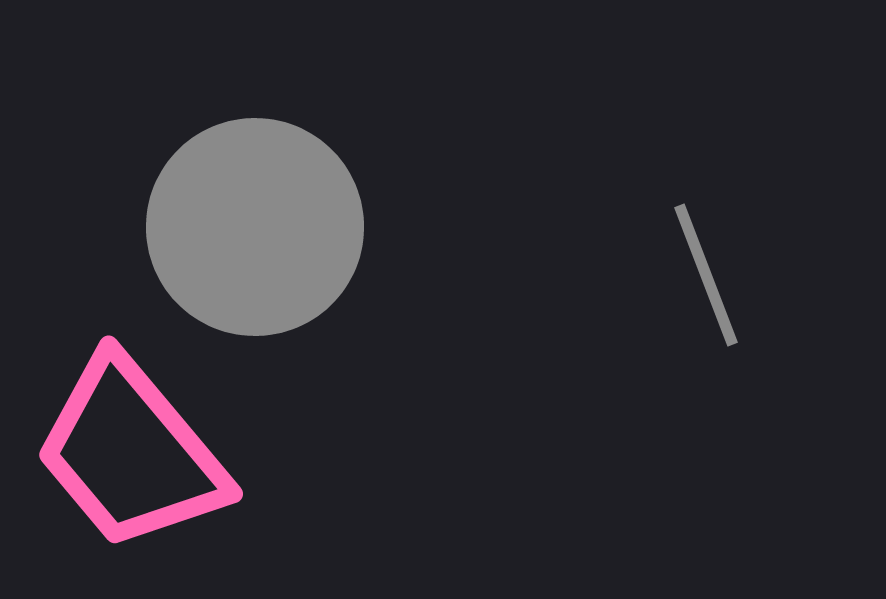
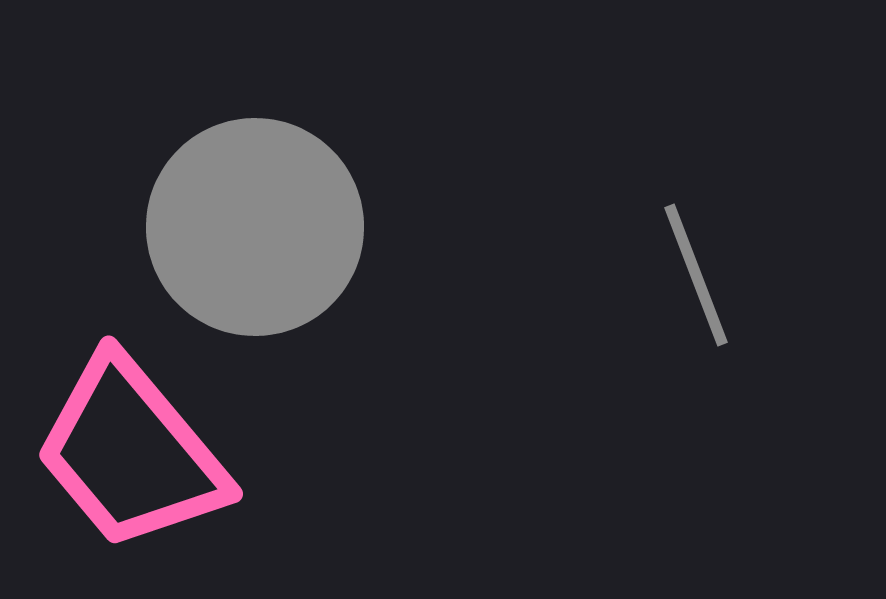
gray line: moved 10 px left
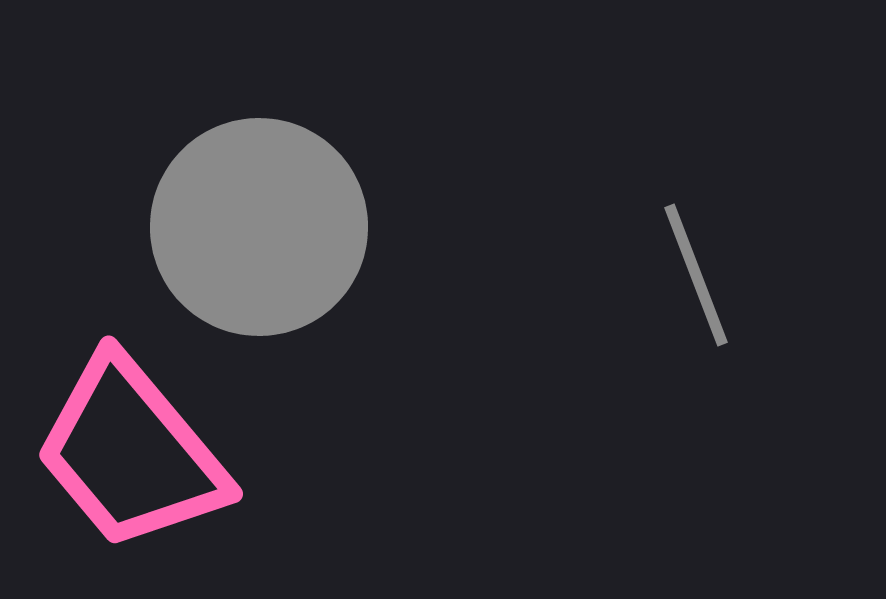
gray circle: moved 4 px right
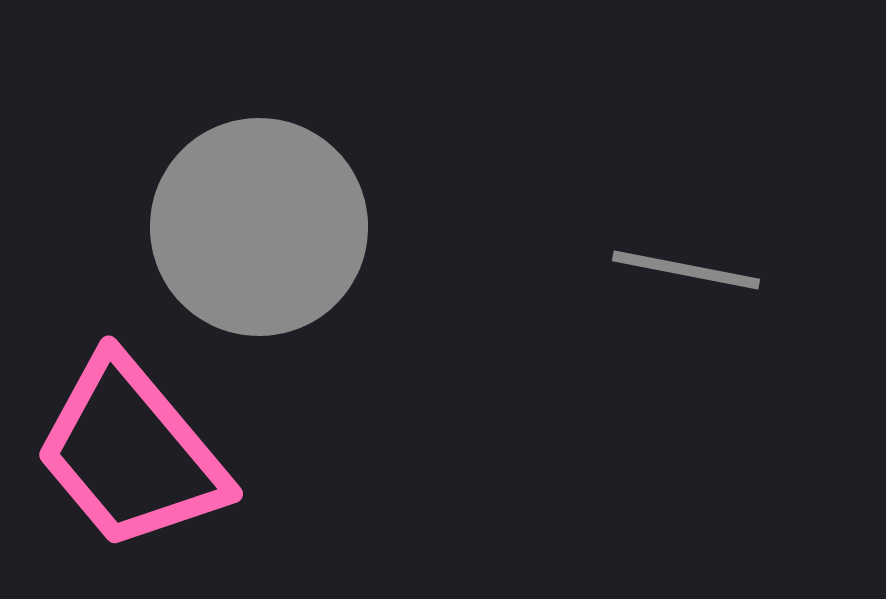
gray line: moved 10 px left, 5 px up; rotated 58 degrees counterclockwise
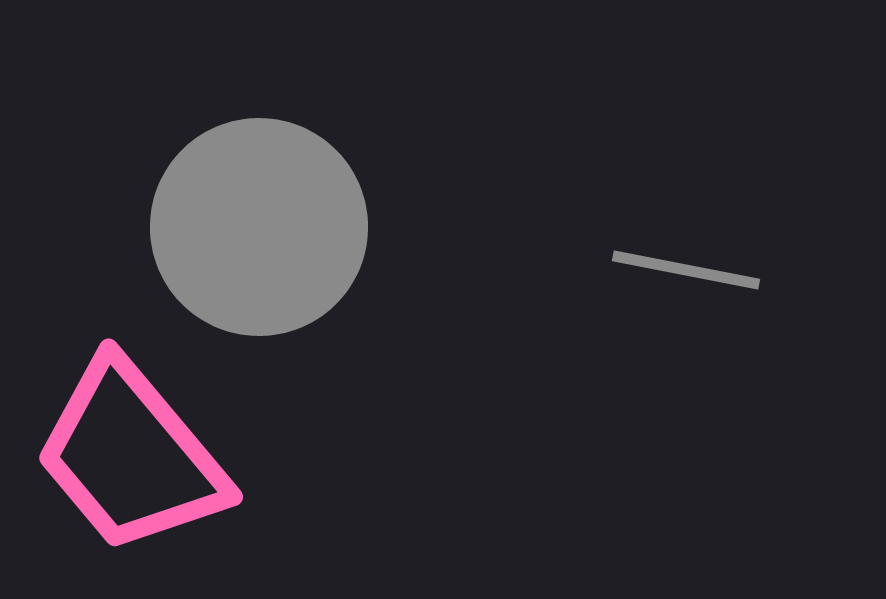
pink trapezoid: moved 3 px down
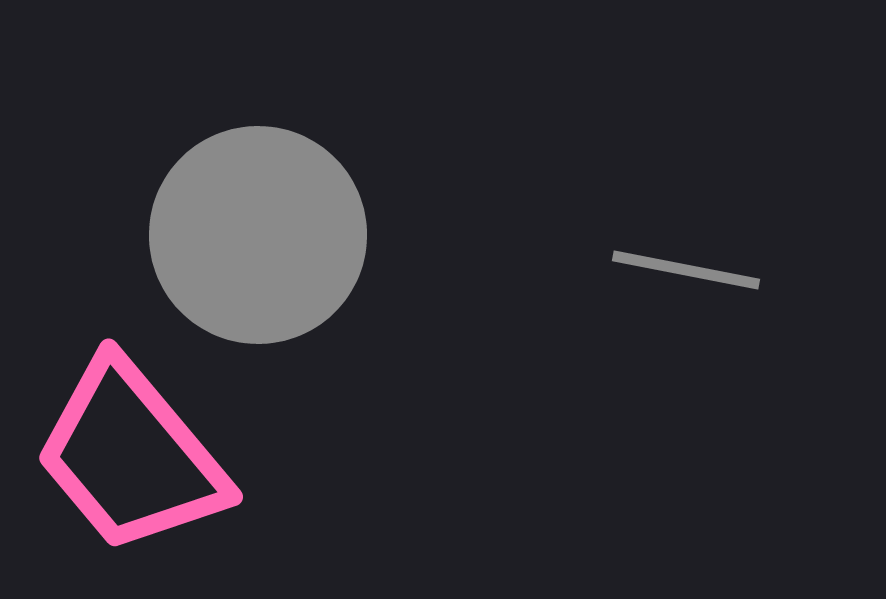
gray circle: moved 1 px left, 8 px down
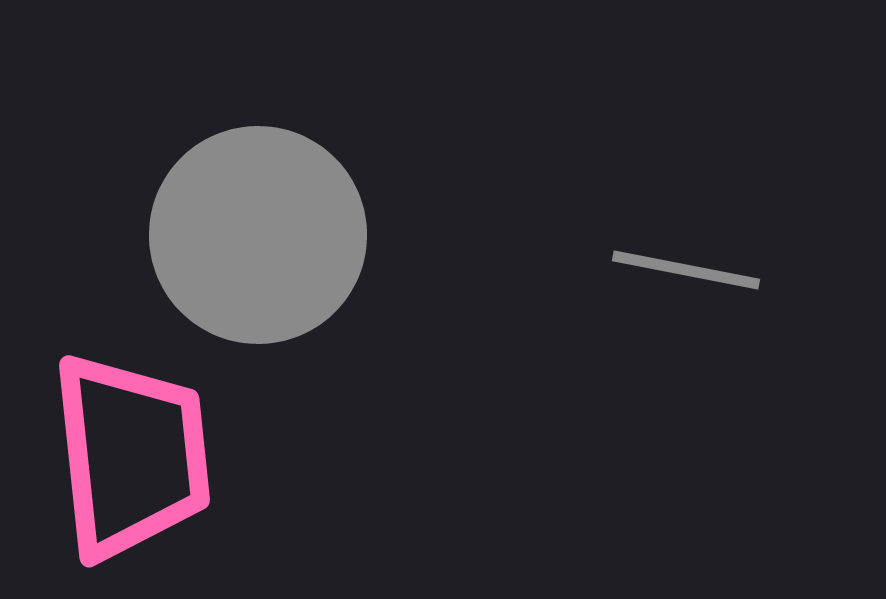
pink trapezoid: rotated 146 degrees counterclockwise
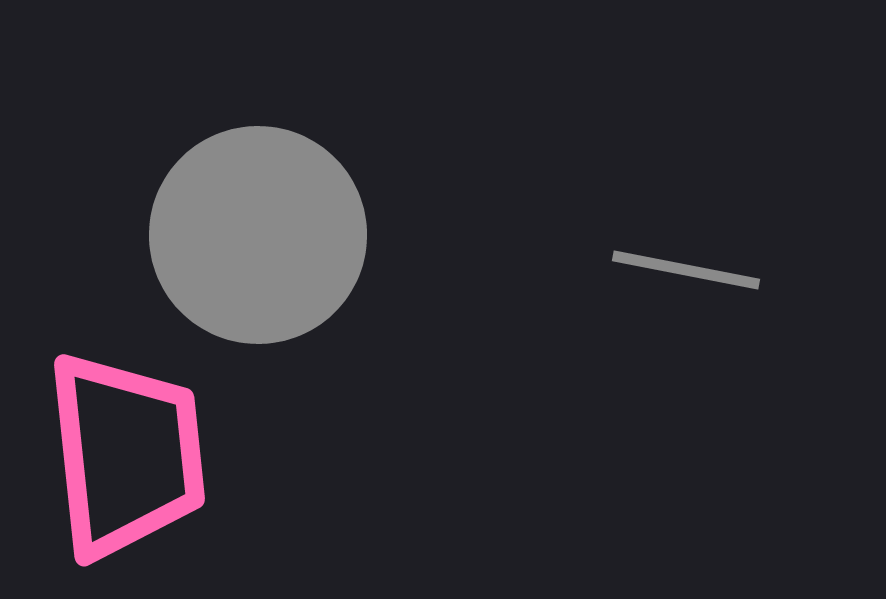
pink trapezoid: moved 5 px left, 1 px up
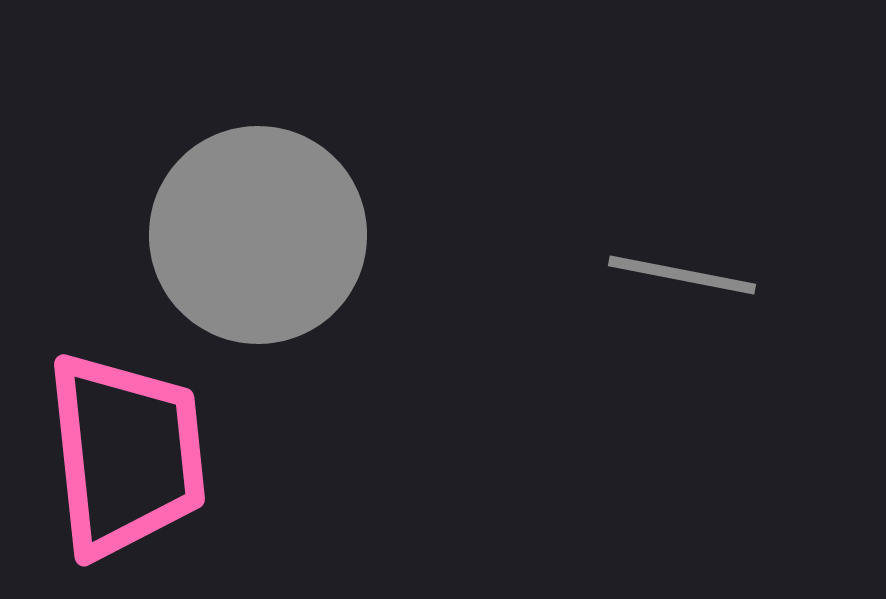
gray line: moved 4 px left, 5 px down
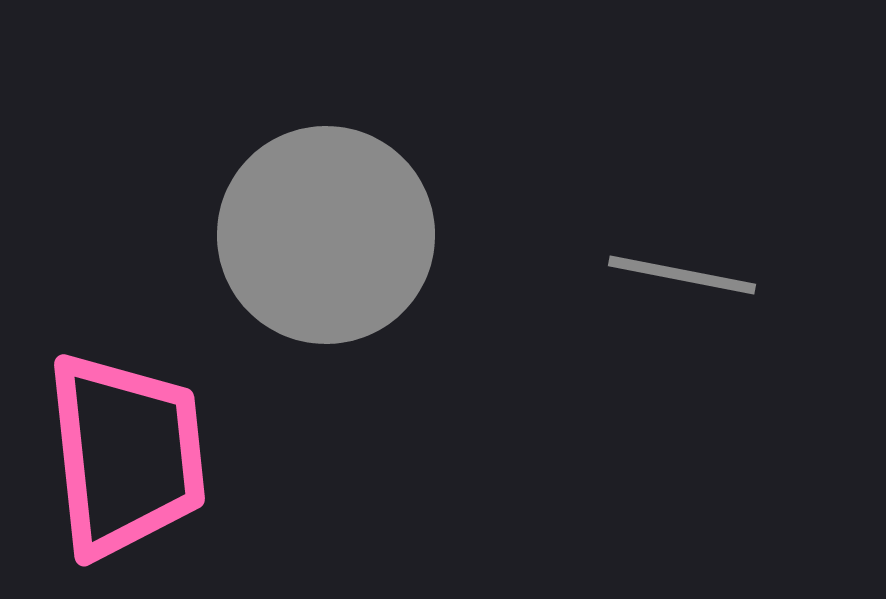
gray circle: moved 68 px right
